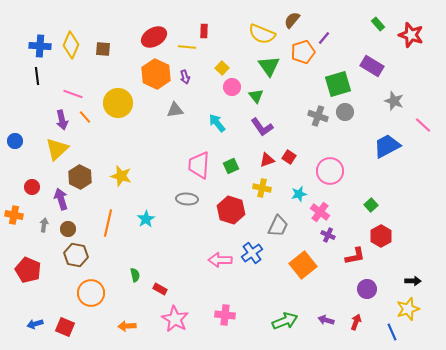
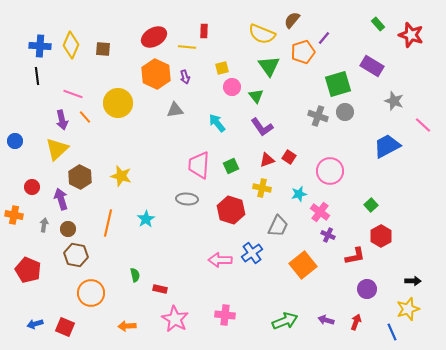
yellow square at (222, 68): rotated 32 degrees clockwise
red rectangle at (160, 289): rotated 16 degrees counterclockwise
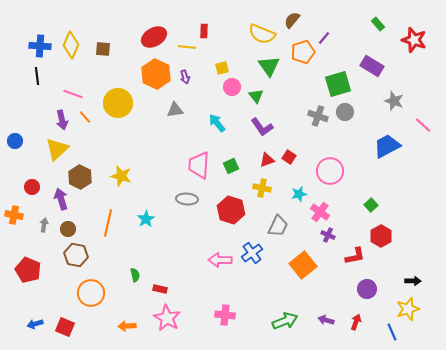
red star at (411, 35): moved 3 px right, 5 px down
pink star at (175, 319): moved 8 px left, 1 px up
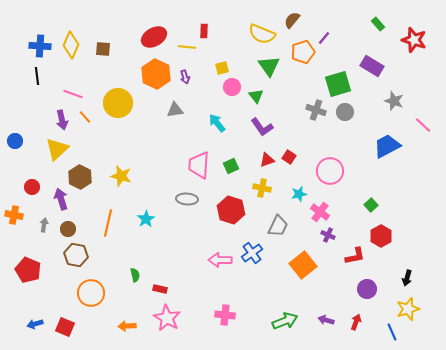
gray cross at (318, 116): moved 2 px left, 6 px up
black arrow at (413, 281): moved 6 px left, 3 px up; rotated 105 degrees clockwise
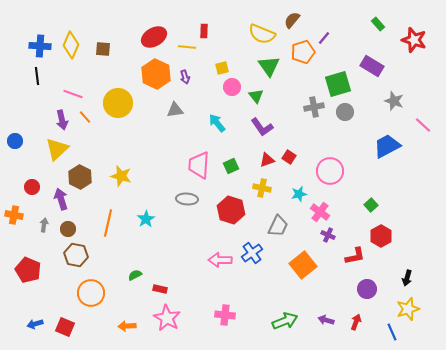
gray cross at (316, 110): moved 2 px left, 3 px up; rotated 30 degrees counterclockwise
green semicircle at (135, 275): rotated 104 degrees counterclockwise
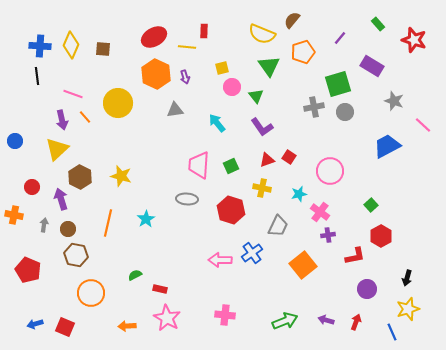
purple line at (324, 38): moved 16 px right
purple cross at (328, 235): rotated 32 degrees counterclockwise
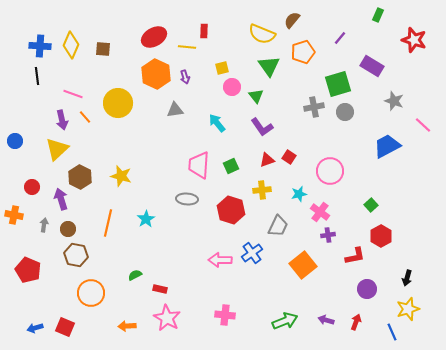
green rectangle at (378, 24): moved 9 px up; rotated 64 degrees clockwise
yellow cross at (262, 188): moved 2 px down; rotated 18 degrees counterclockwise
blue arrow at (35, 324): moved 4 px down
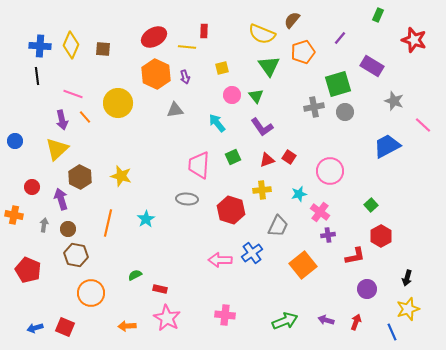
pink circle at (232, 87): moved 8 px down
green square at (231, 166): moved 2 px right, 9 px up
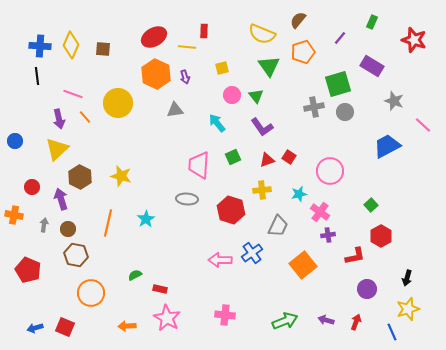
green rectangle at (378, 15): moved 6 px left, 7 px down
brown semicircle at (292, 20): moved 6 px right
purple arrow at (62, 120): moved 3 px left, 1 px up
